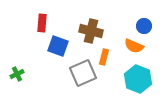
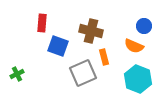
orange rectangle: rotated 28 degrees counterclockwise
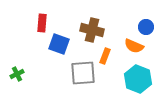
blue circle: moved 2 px right, 1 px down
brown cross: moved 1 px right, 1 px up
blue square: moved 1 px right, 2 px up
orange rectangle: moved 1 px right, 1 px up; rotated 35 degrees clockwise
gray square: rotated 20 degrees clockwise
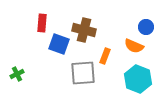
brown cross: moved 8 px left
